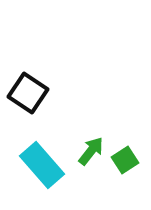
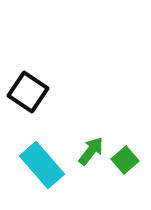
black square: moved 1 px up
green square: rotated 8 degrees counterclockwise
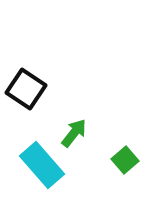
black square: moved 2 px left, 3 px up
green arrow: moved 17 px left, 18 px up
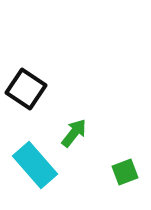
green square: moved 12 px down; rotated 20 degrees clockwise
cyan rectangle: moved 7 px left
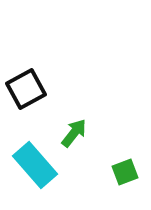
black square: rotated 27 degrees clockwise
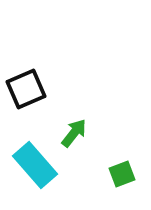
black square: rotated 6 degrees clockwise
green square: moved 3 px left, 2 px down
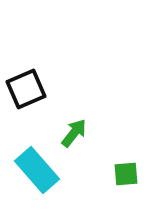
cyan rectangle: moved 2 px right, 5 px down
green square: moved 4 px right; rotated 16 degrees clockwise
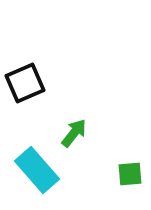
black square: moved 1 px left, 6 px up
green square: moved 4 px right
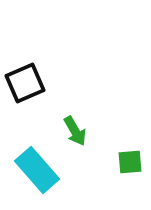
green arrow: moved 1 px right, 2 px up; rotated 112 degrees clockwise
green square: moved 12 px up
